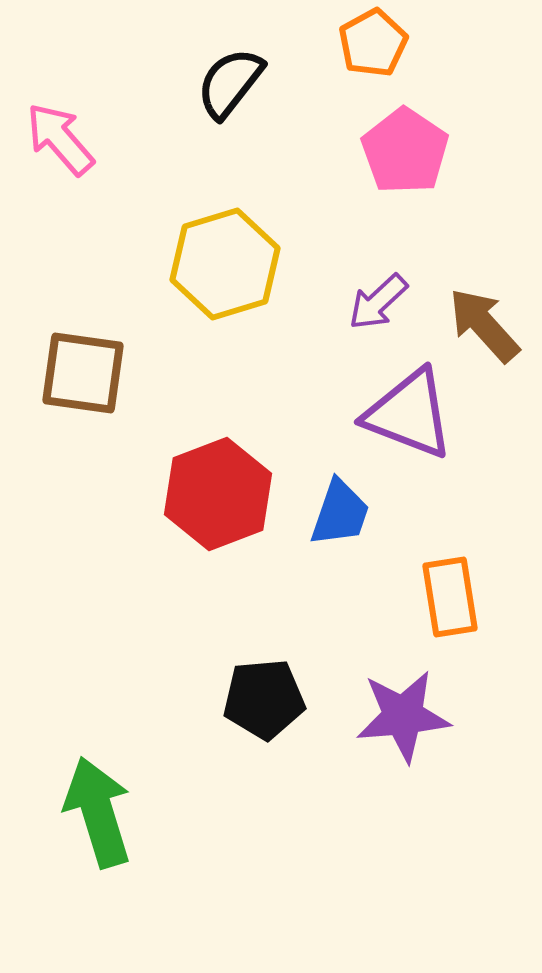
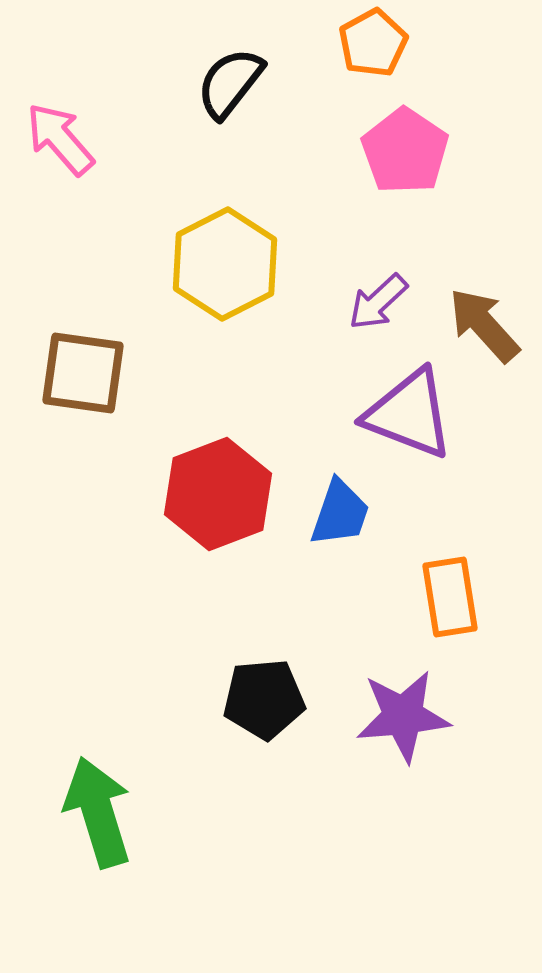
yellow hexagon: rotated 10 degrees counterclockwise
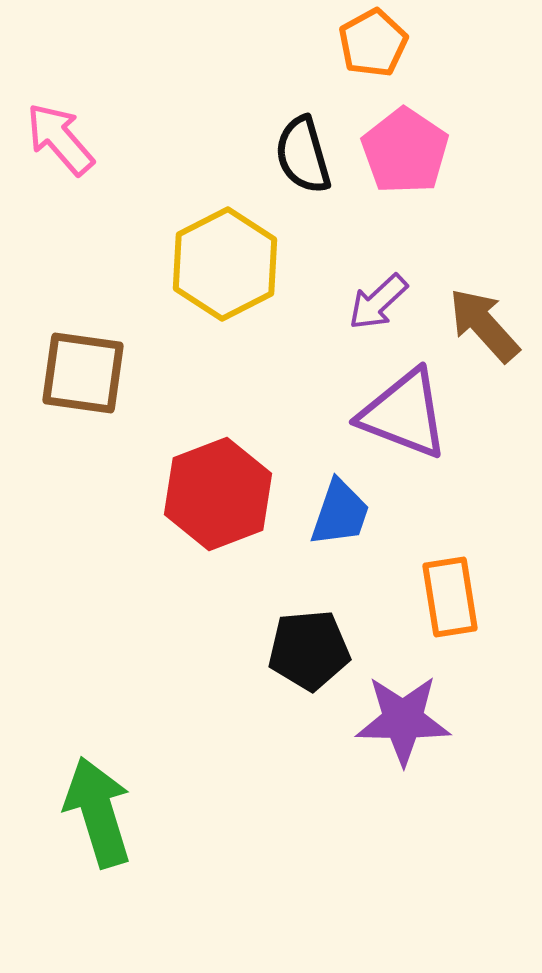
black semicircle: moved 73 px right, 72 px down; rotated 54 degrees counterclockwise
purple triangle: moved 5 px left
black pentagon: moved 45 px right, 49 px up
purple star: moved 4 px down; rotated 6 degrees clockwise
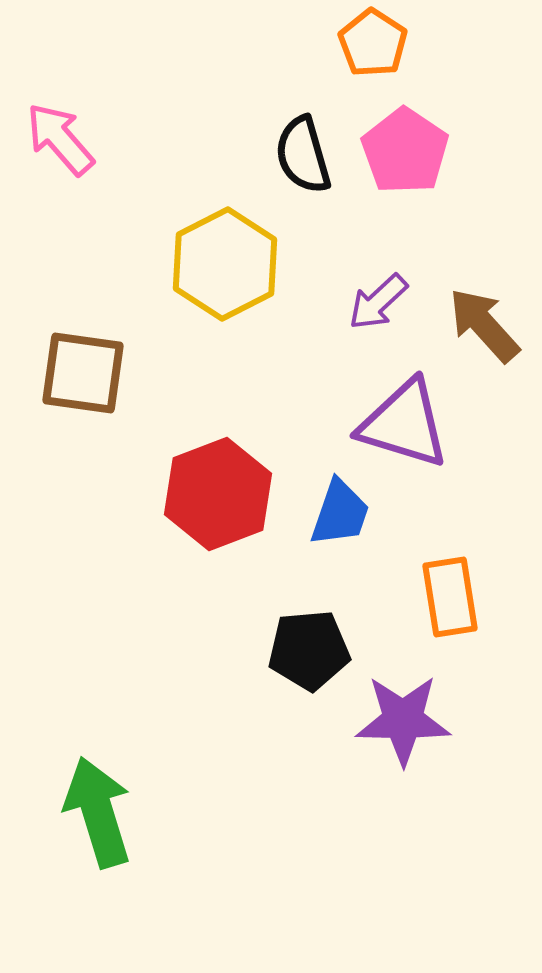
orange pentagon: rotated 10 degrees counterclockwise
purple triangle: moved 10 px down; rotated 4 degrees counterclockwise
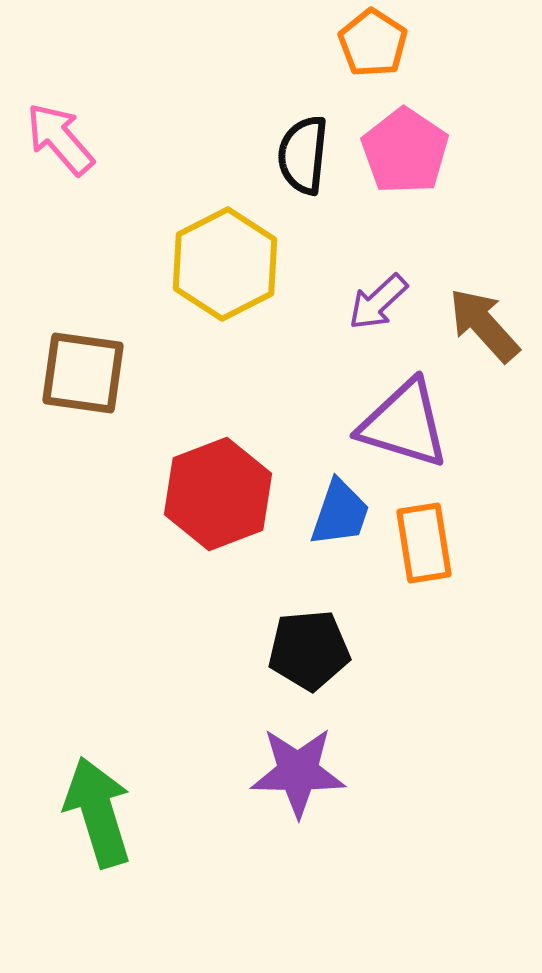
black semicircle: rotated 22 degrees clockwise
orange rectangle: moved 26 px left, 54 px up
purple star: moved 105 px left, 52 px down
